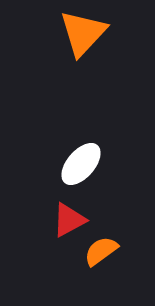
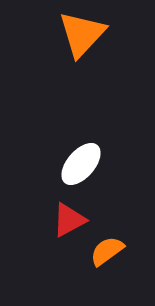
orange triangle: moved 1 px left, 1 px down
orange semicircle: moved 6 px right
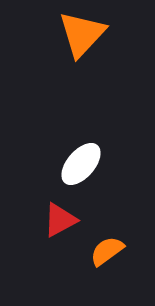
red triangle: moved 9 px left
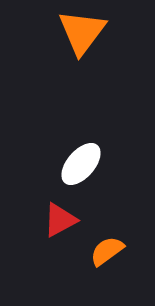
orange triangle: moved 2 px up; rotated 6 degrees counterclockwise
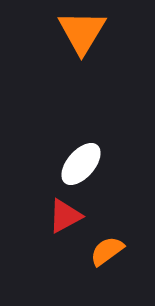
orange triangle: rotated 6 degrees counterclockwise
red triangle: moved 5 px right, 4 px up
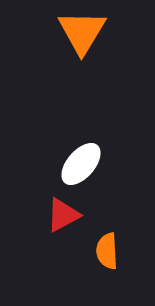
red triangle: moved 2 px left, 1 px up
orange semicircle: rotated 57 degrees counterclockwise
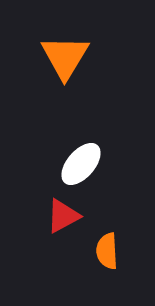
orange triangle: moved 17 px left, 25 px down
red triangle: moved 1 px down
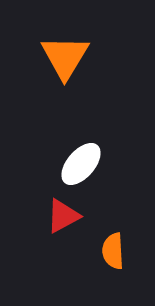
orange semicircle: moved 6 px right
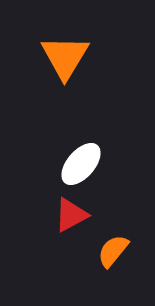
red triangle: moved 8 px right, 1 px up
orange semicircle: rotated 42 degrees clockwise
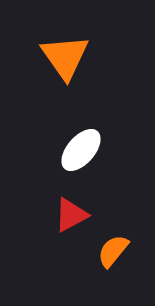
orange triangle: rotated 6 degrees counterclockwise
white ellipse: moved 14 px up
